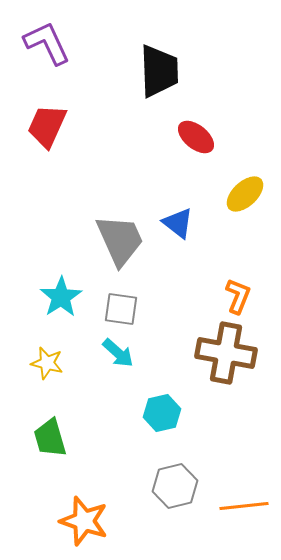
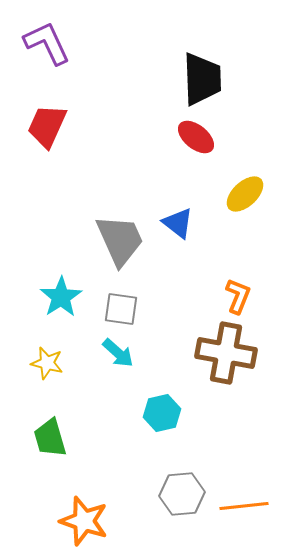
black trapezoid: moved 43 px right, 8 px down
gray hexagon: moved 7 px right, 8 px down; rotated 9 degrees clockwise
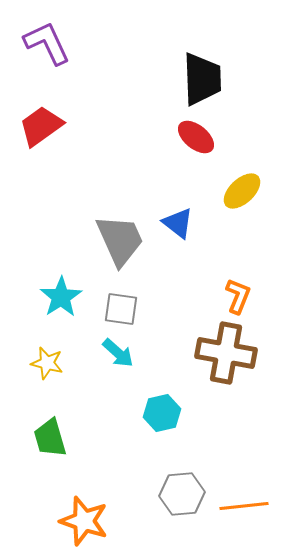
red trapezoid: moved 6 px left; rotated 30 degrees clockwise
yellow ellipse: moved 3 px left, 3 px up
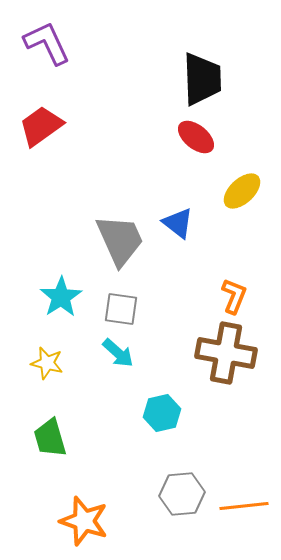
orange L-shape: moved 4 px left
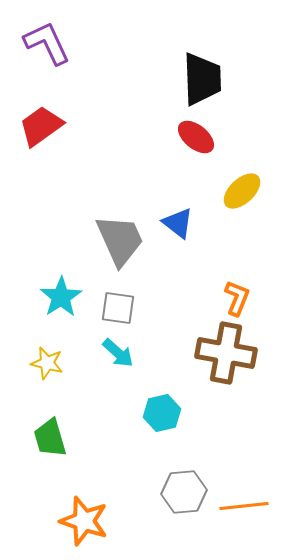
orange L-shape: moved 3 px right, 2 px down
gray square: moved 3 px left, 1 px up
gray hexagon: moved 2 px right, 2 px up
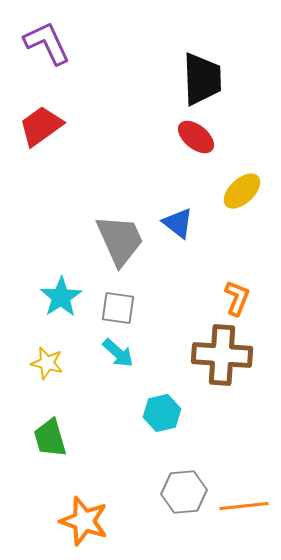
brown cross: moved 4 px left, 2 px down; rotated 6 degrees counterclockwise
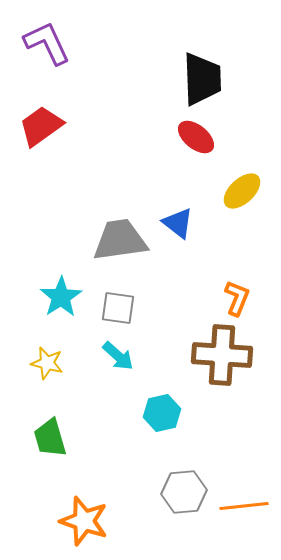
gray trapezoid: rotated 74 degrees counterclockwise
cyan arrow: moved 3 px down
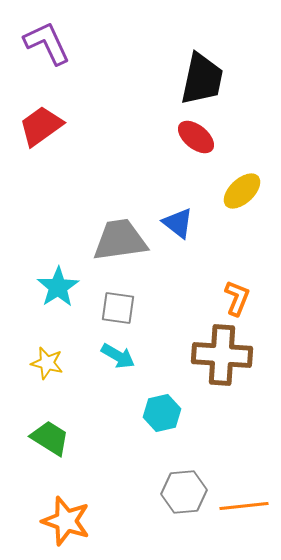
black trapezoid: rotated 14 degrees clockwise
cyan star: moved 3 px left, 10 px up
cyan arrow: rotated 12 degrees counterclockwise
green trapezoid: rotated 138 degrees clockwise
orange star: moved 18 px left
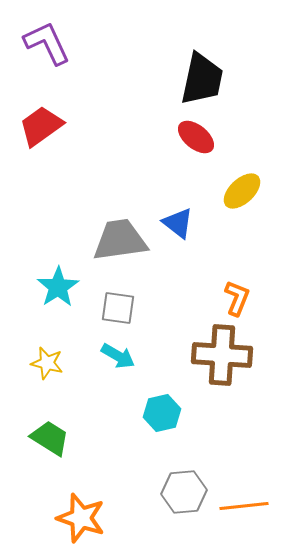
orange star: moved 15 px right, 3 px up
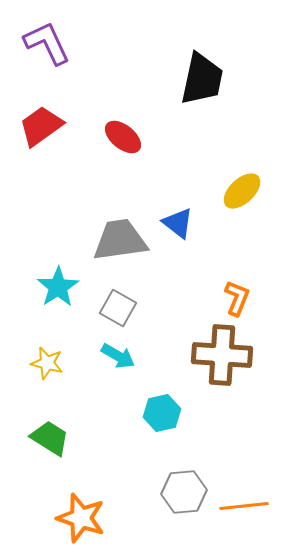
red ellipse: moved 73 px left
gray square: rotated 21 degrees clockwise
